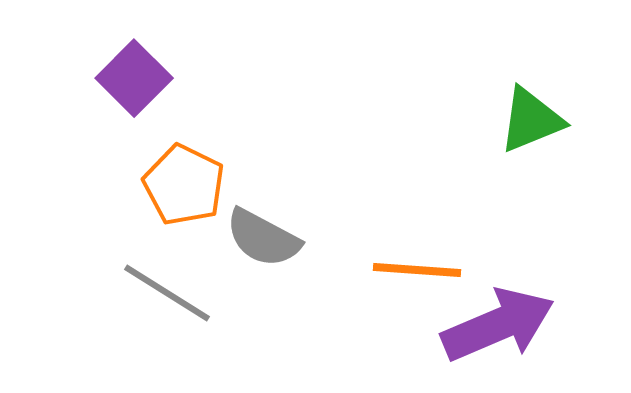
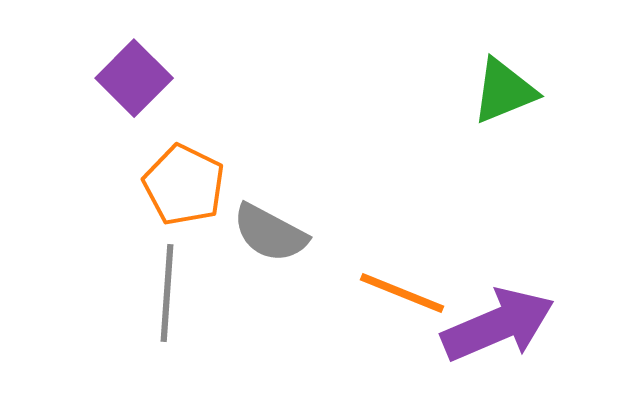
green triangle: moved 27 px left, 29 px up
gray semicircle: moved 7 px right, 5 px up
orange line: moved 15 px left, 23 px down; rotated 18 degrees clockwise
gray line: rotated 62 degrees clockwise
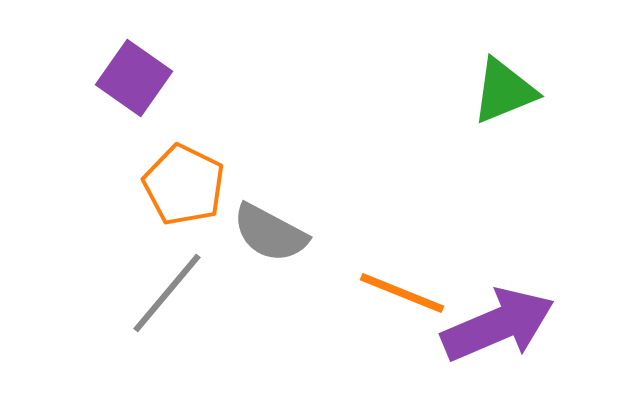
purple square: rotated 10 degrees counterclockwise
gray line: rotated 36 degrees clockwise
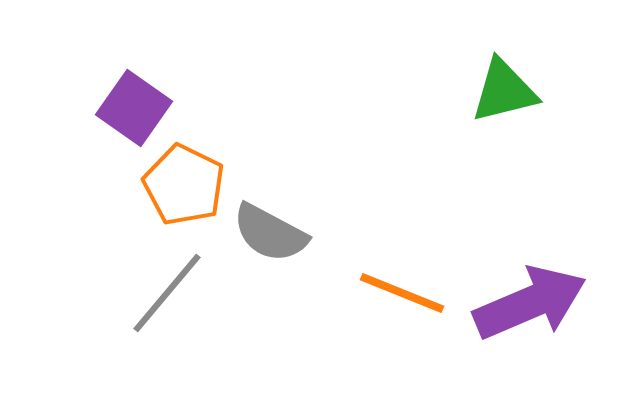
purple square: moved 30 px down
green triangle: rotated 8 degrees clockwise
purple arrow: moved 32 px right, 22 px up
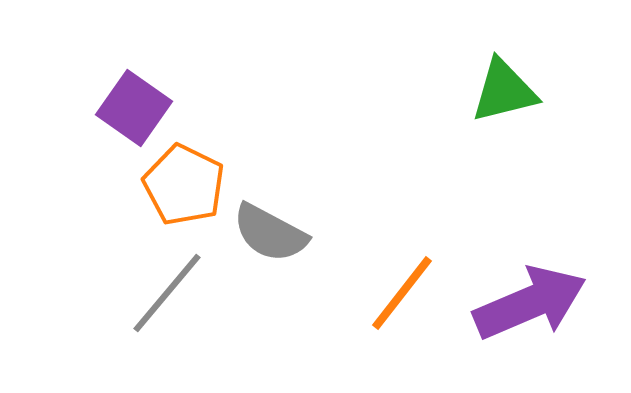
orange line: rotated 74 degrees counterclockwise
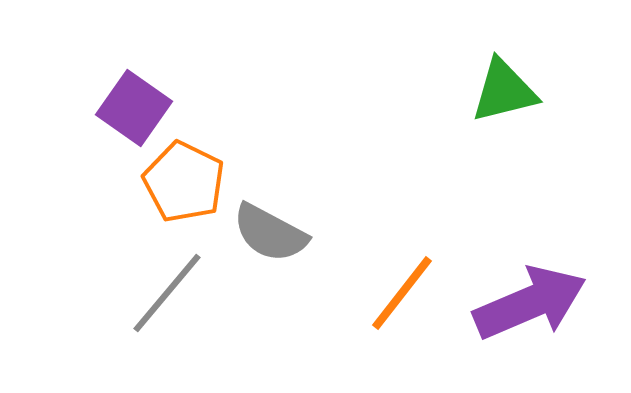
orange pentagon: moved 3 px up
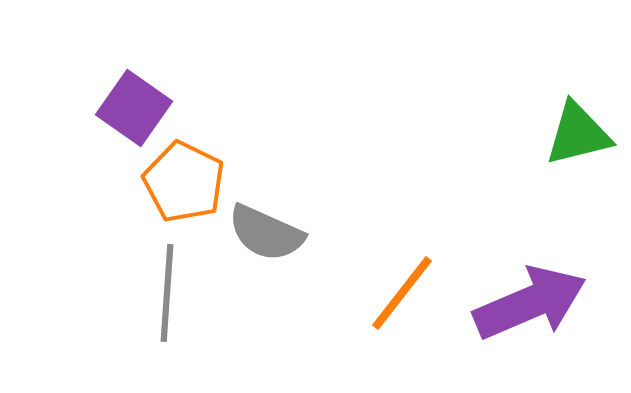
green triangle: moved 74 px right, 43 px down
gray semicircle: moved 4 px left; rotated 4 degrees counterclockwise
gray line: rotated 36 degrees counterclockwise
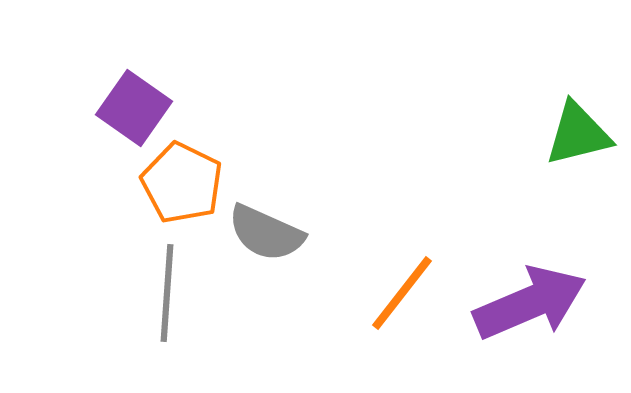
orange pentagon: moved 2 px left, 1 px down
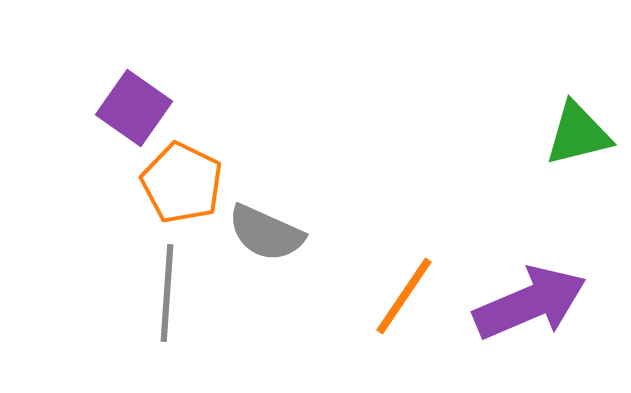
orange line: moved 2 px right, 3 px down; rotated 4 degrees counterclockwise
